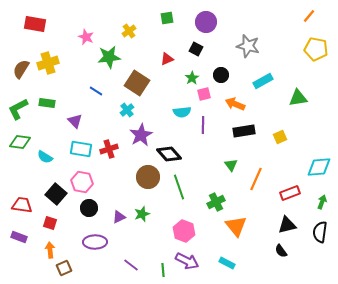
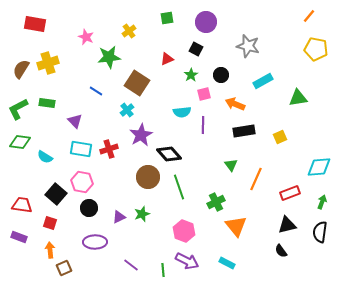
green star at (192, 78): moved 1 px left, 3 px up
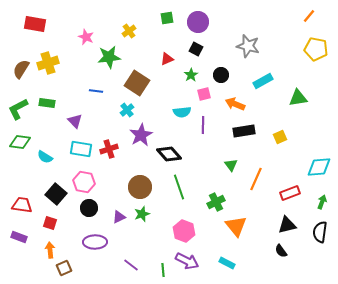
purple circle at (206, 22): moved 8 px left
blue line at (96, 91): rotated 24 degrees counterclockwise
brown circle at (148, 177): moved 8 px left, 10 px down
pink hexagon at (82, 182): moved 2 px right
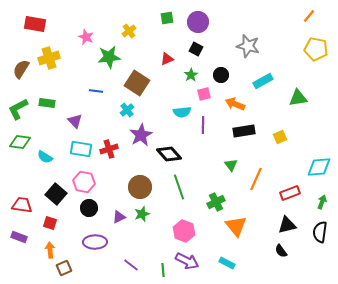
yellow cross at (48, 63): moved 1 px right, 5 px up
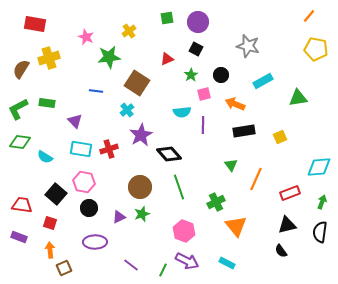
green line at (163, 270): rotated 32 degrees clockwise
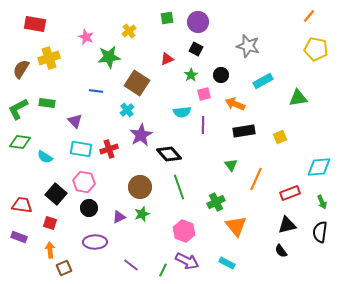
green arrow at (322, 202): rotated 136 degrees clockwise
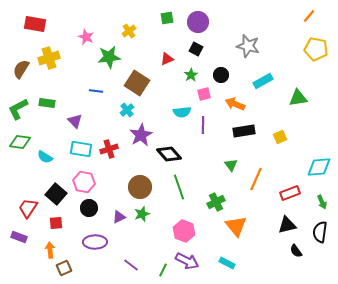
red trapezoid at (22, 205): moved 6 px right, 3 px down; rotated 65 degrees counterclockwise
red square at (50, 223): moved 6 px right; rotated 24 degrees counterclockwise
black semicircle at (281, 251): moved 15 px right
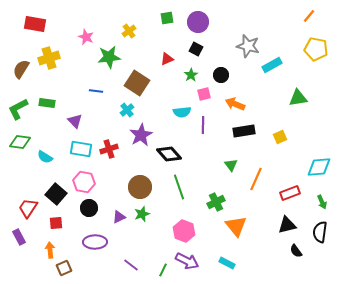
cyan rectangle at (263, 81): moved 9 px right, 16 px up
purple rectangle at (19, 237): rotated 42 degrees clockwise
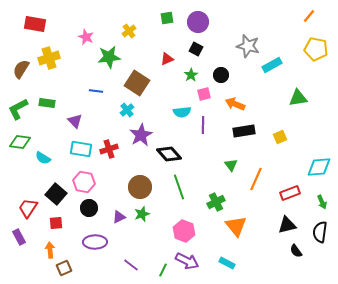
cyan semicircle at (45, 157): moved 2 px left, 1 px down
